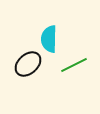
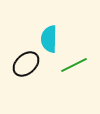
black ellipse: moved 2 px left
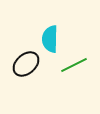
cyan semicircle: moved 1 px right
